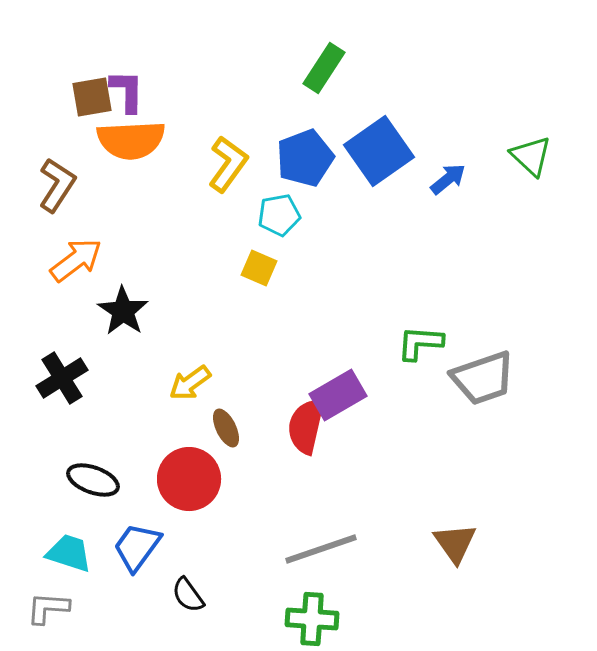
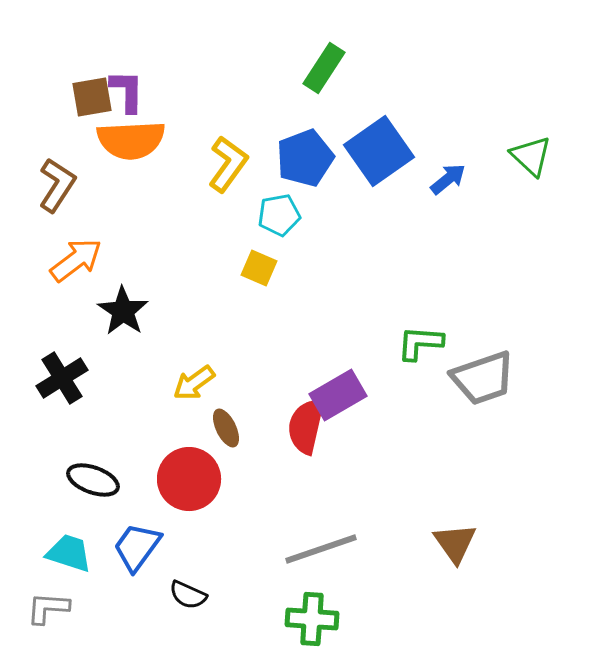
yellow arrow: moved 4 px right
black semicircle: rotated 30 degrees counterclockwise
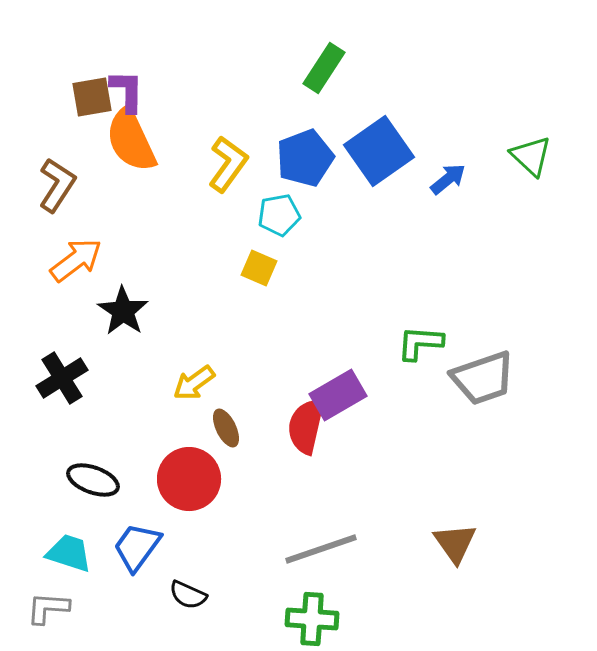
orange semicircle: rotated 68 degrees clockwise
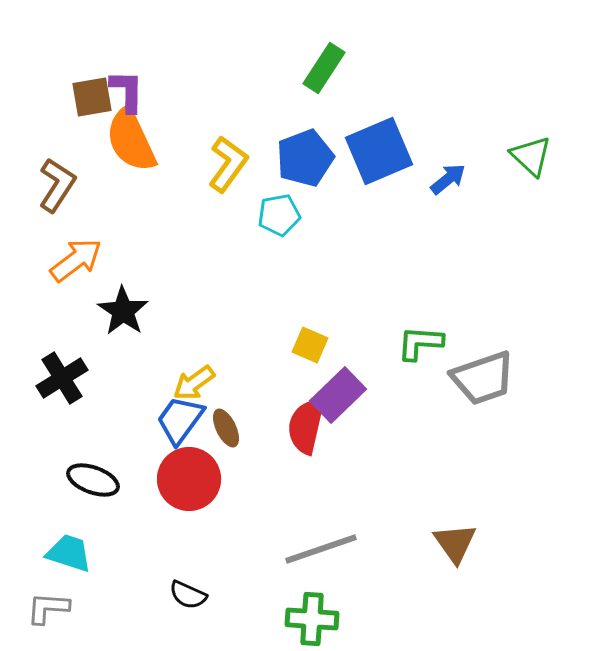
blue square: rotated 12 degrees clockwise
yellow square: moved 51 px right, 77 px down
purple rectangle: rotated 14 degrees counterclockwise
blue trapezoid: moved 43 px right, 127 px up
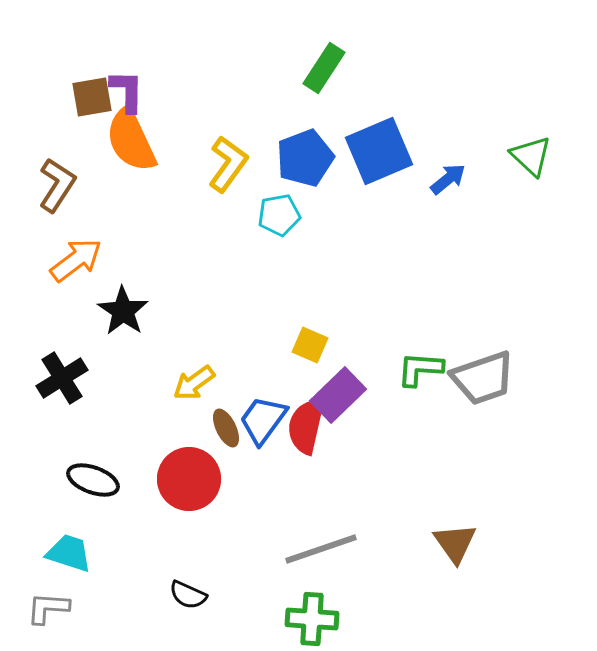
green L-shape: moved 26 px down
blue trapezoid: moved 83 px right
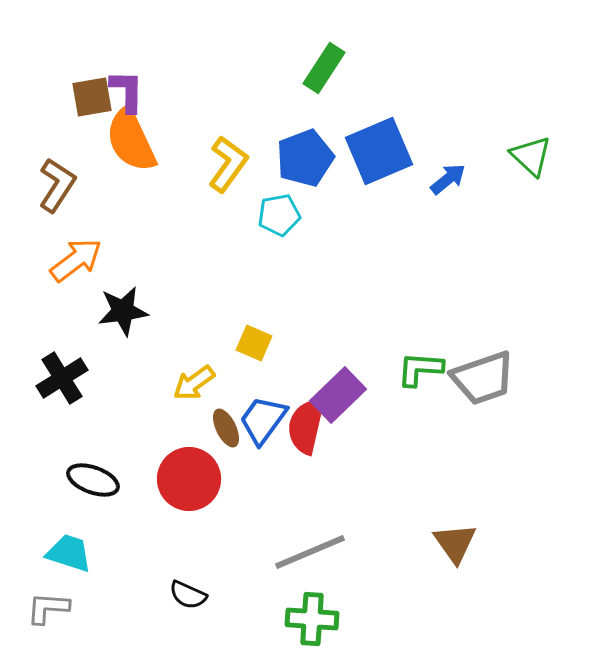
black star: rotated 30 degrees clockwise
yellow square: moved 56 px left, 2 px up
gray line: moved 11 px left, 3 px down; rotated 4 degrees counterclockwise
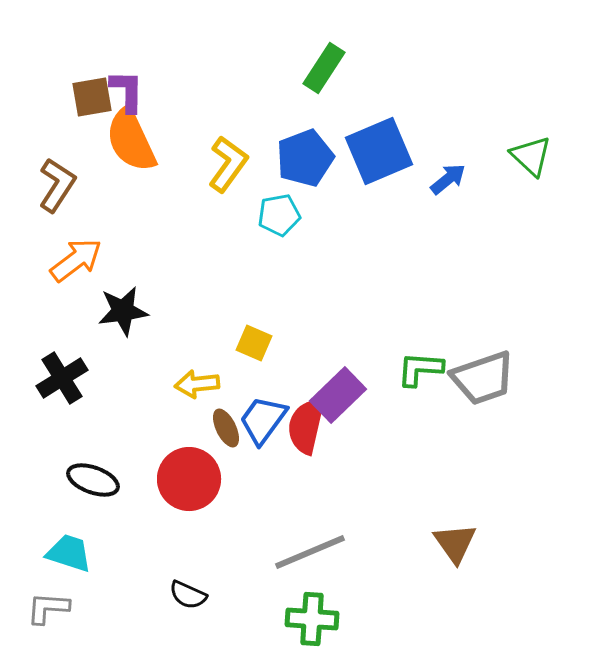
yellow arrow: moved 3 px right, 1 px down; rotated 30 degrees clockwise
